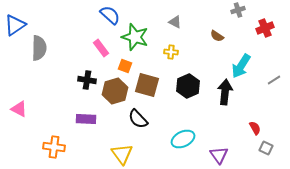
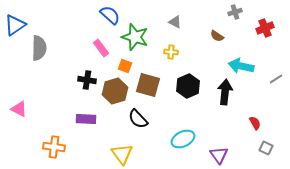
gray cross: moved 3 px left, 2 px down
cyan arrow: rotated 70 degrees clockwise
gray line: moved 2 px right, 1 px up
brown square: moved 1 px right
red semicircle: moved 5 px up
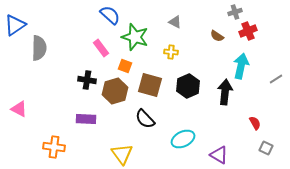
red cross: moved 17 px left, 3 px down
cyan arrow: rotated 90 degrees clockwise
brown square: moved 2 px right
black semicircle: moved 7 px right
purple triangle: rotated 24 degrees counterclockwise
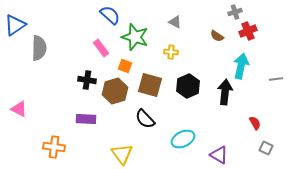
gray line: rotated 24 degrees clockwise
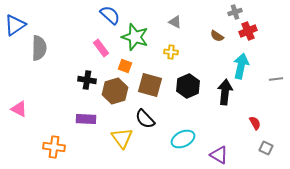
yellow triangle: moved 16 px up
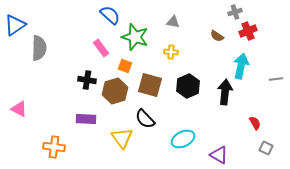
gray triangle: moved 2 px left; rotated 16 degrees counterclockwise
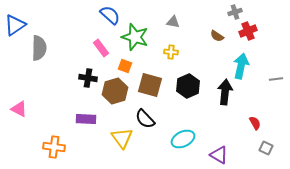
black cross: moved 1 px right, 2 px up
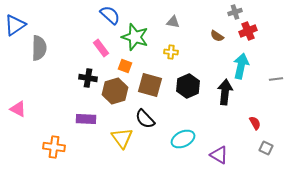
pink triangle: moved 1 px left
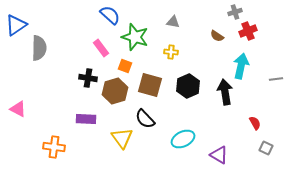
blue triangle: moved 1 px right
black arrow: rotated 15 degrees counterclockwise
